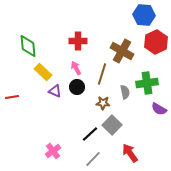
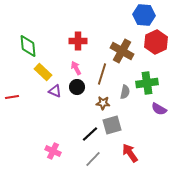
gray semicircle: rotated 24 degrees clockwise
gray square: rotated 30 degrees clockwise
pink cross: rotated 28 degrees counterclockwise
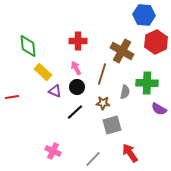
green cross: rotated 10 degrees clockwise
black line: moved 15 px left, 22 px up
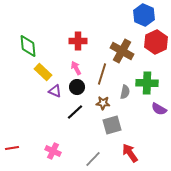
blue hexagon: rotated 20 degrees clockwise
red line: moved 51 px down
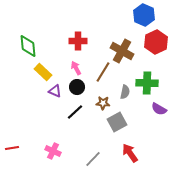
brown line: moved 1 px right, 2 px up; rotated 15 degrees clockwise
gray square: moved 5 px right, 3 px up; rotated 12 degrees counterclockwise
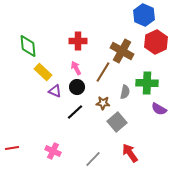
gray square: rotated 12 degrees counterclockwise
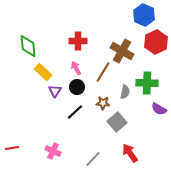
purple triangle: rotated 40 degrees clockwise
